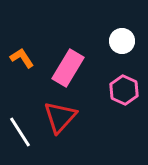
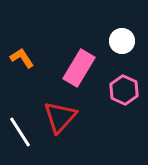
pink rectangle: moved 11 px right
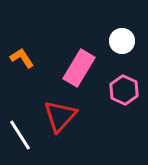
red triangle: moved 1 px up
white line: moved 3 px down
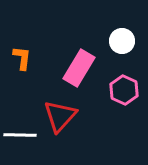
orange L-shape: rotated 40 degrees clockwise
white line: rotated 56 degrees counterclockwise
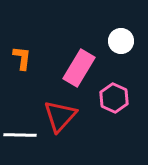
white circle: moved 1 px left
pink hexagon: moved 10 px left, 8 px down
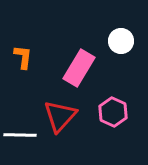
orange L-shape: moved 1 px right, 1 px up
pink hexagon: moved 1 px left, 14 px down
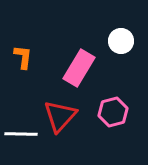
pink hexagon: rotated 20 degrees clockwise
white line: moved 1 px right, 1 px up
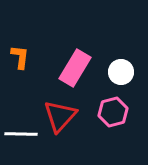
white circle: moved 31 px down
orange L-shape: moved 3 px left
pink rectangle: moved 4 px left
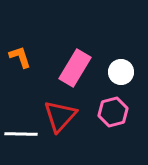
orange L-shape: rotated 25 degrees counterclockwise
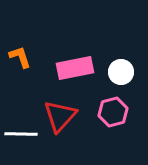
pink rectangle: rotated 48 degrees clockwise
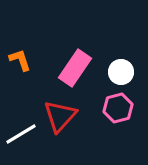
orange L-shape: moved 3 px down
pink rectangle: rotated 45 degrees counterclockwise
pink hexagon: moved 5 px right, 4 px up
white line: rotated 32 degrees counterclockwise
